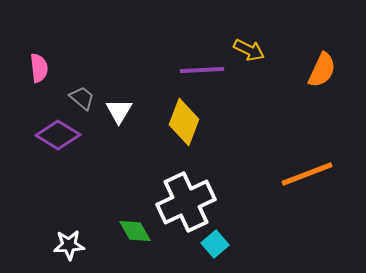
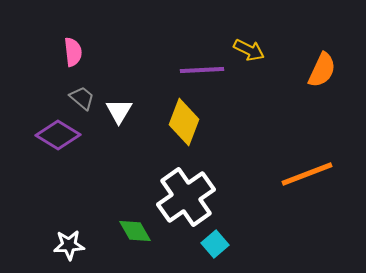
pink semicircle: moved 34 px right, 16 px up
white cross: moved 5 px up; rotated 10 degrees counterclockwise
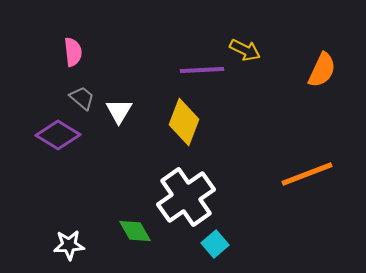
yellow arrow: moved 4 px left
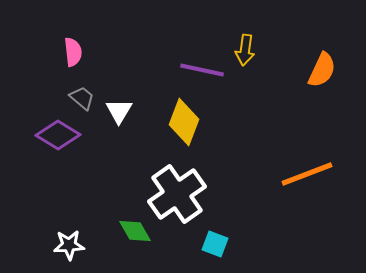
yellow arrow: rotated 72 degrees clockwise
purple line: rotated 15 degrees clockwise
white cross: moved 9 px left, 3 px up
cyan square: rotated 28 degrees counterclockwise
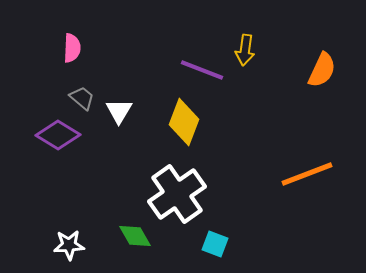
pink semicircle: moved 1 px left, 4 px up; rotated 8 degrees clockwise
purple line: rotated 9 degrees clockwise
green diamond: moved 5 px down
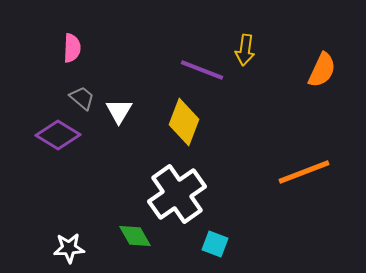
orange line: moved 3 px left, 2 px up
white star: moved 3 px down
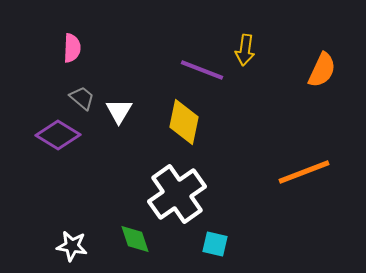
yellow diamond: rotated 9 degrees counterclockwise
green diamond: moved 3 px down; rotated 12 degrees clockwise
cyan square: rotated 8 degrees counterclockwise
white star: moved 3 px right, 2 px up; rotated 12 degrees clockwise
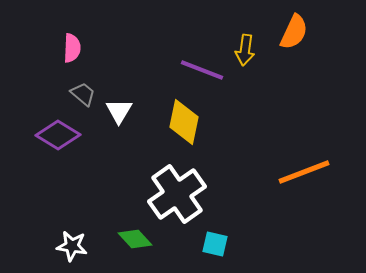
orange semicircle: moved 28 px left, 38 px up
gray trapezoid: moved 1 px right, 4 px up
green diamond: rotated 24 degrees counterclockwise
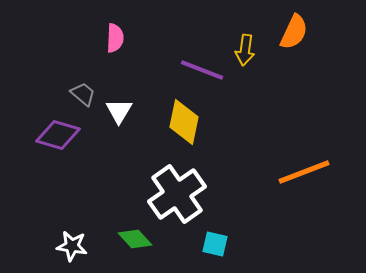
pink semicircle: moved 43 px right, 10 px up
purple diamond: rotated 15 degrees counterclockwise
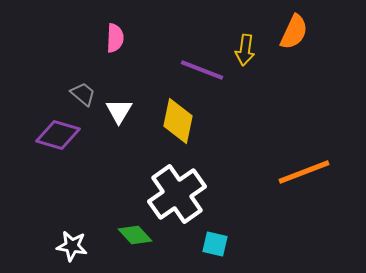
yellow diamond: moved 6 px left, 1 px up
green diamond: moved 4 px up
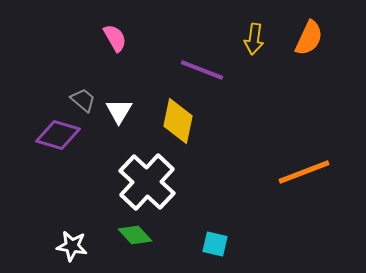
orange semicircle: moved 15 px right, 6 px down
pink semicircle: rotated 32 degrees counterclockwise
yellow arrow: moved 9 px right, 11 px up
gray trapezoid: moved 6 px down
white cross: moved 30 px left, 12 px up; rotated 12 degrees counterclockwise
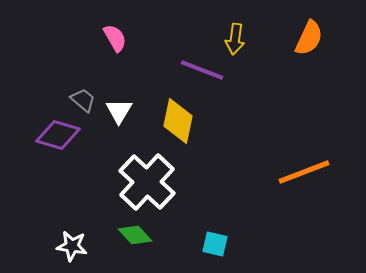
yellow arrow: moved 19 px left
